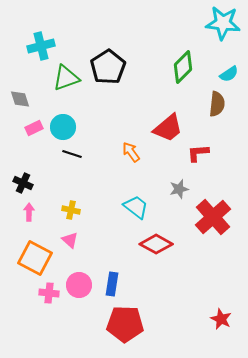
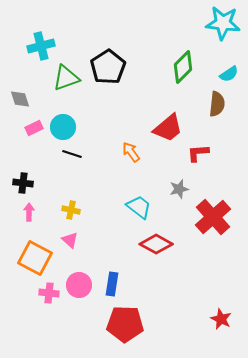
black cross: rotated 18 degrees counterclockwise
cyan trapezoid: moved 3 px right
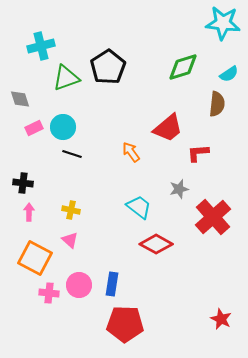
green diamond: rotated 28 degrees clockwise
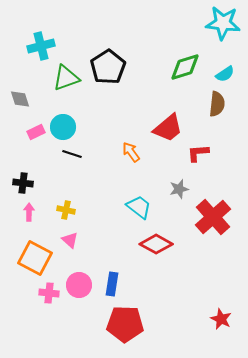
green diamond: moved 2 px right
cyan semicircle: moved 4 px left
pink rectangle: moved 2 px right, 4 px down
yellow cross: moved 5 px left
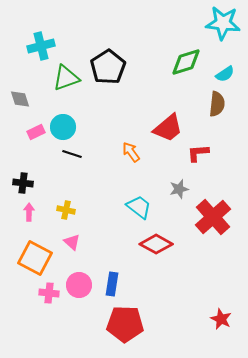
green diamond: moved 1 px right, 5 px up
pink triangle: moved 2 px right, 2 px down
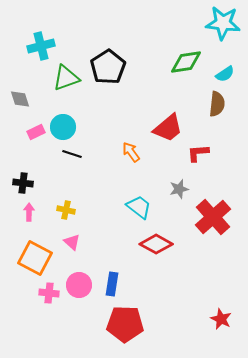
green diamond: rotated 8 degrees clockwise
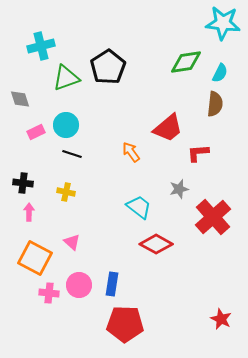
cyan semicircle: moved 5 px left, 1 px up; rotated 30 degrees counterclockwise
brown semicircle: moved 2 px left
cyan circle: moved 3 px right, 2 px up
yellow cross: moved 18 px up
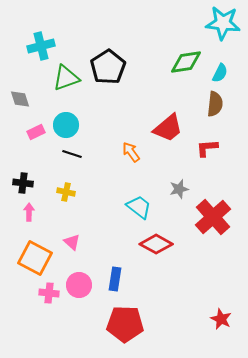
red L-shape: moved 9 px right, 5 px up
blue rectangle: moved 3 px right, 5 px up
